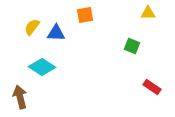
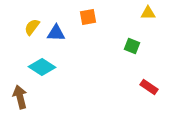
orange square: moved 3 px right, 2 px down
red rectangle: moved 3 px left
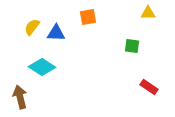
green square: rotated 14 degrees counterclockwise
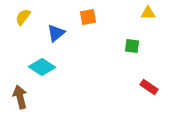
yellow semicircle: moved 9 px left, 10 px up
blue triangle: rotated 42 degrees counterclockwise
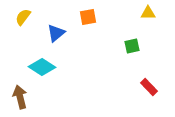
green square: rotated 21 degrees counterclockwise
red rectangle: rotated 12 degrees clockwise
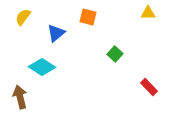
orange square: rotated 24 degrees clockwise
green square: moved 17 px left, 8 px down; rotated 35 degrees counterclockwise
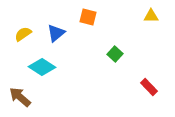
yellow triangle: moved 3 px right, 3 px down
yellow semicircle: moved 17 px down; rotated 18 degrees clockwise
brown arrow: rotated 35 degrees counterclockwise
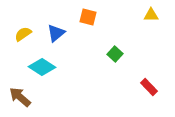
yellow triangle: moved 1 px up
